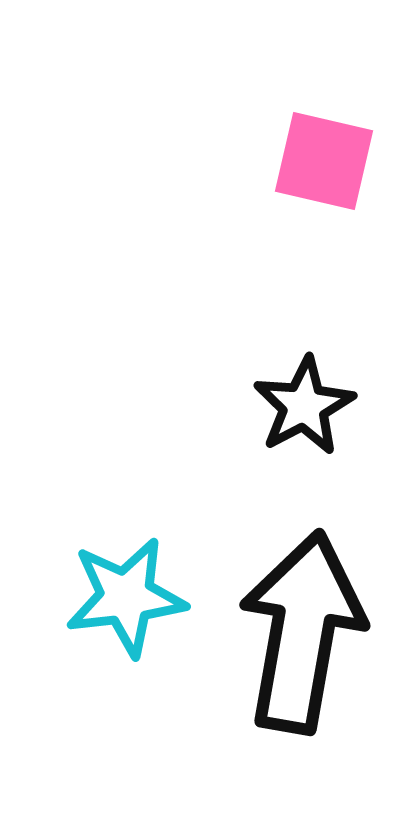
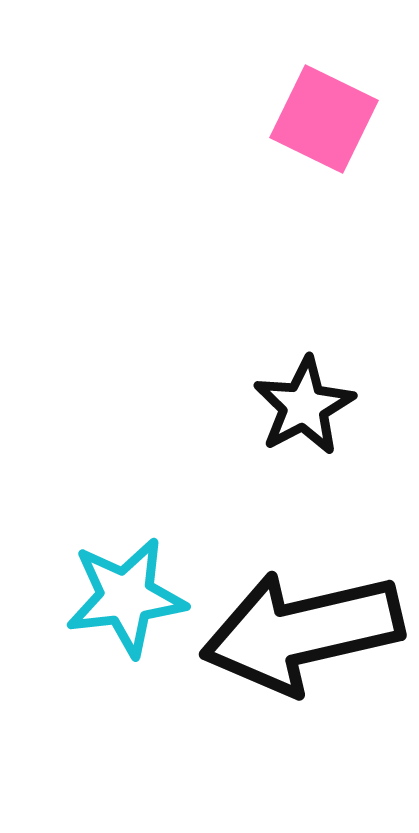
pink square: moved 42 px up; rotated 13 degrees clockwise
black arrow: rotated 113 degrees counterclockwise
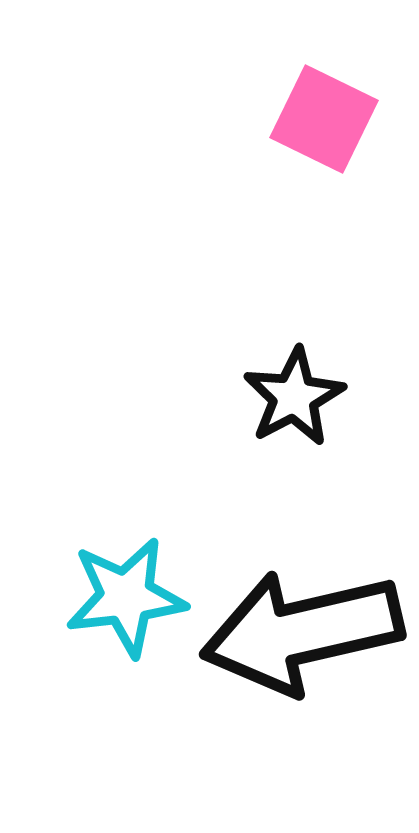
black star: moved 10 px left, 9 px up
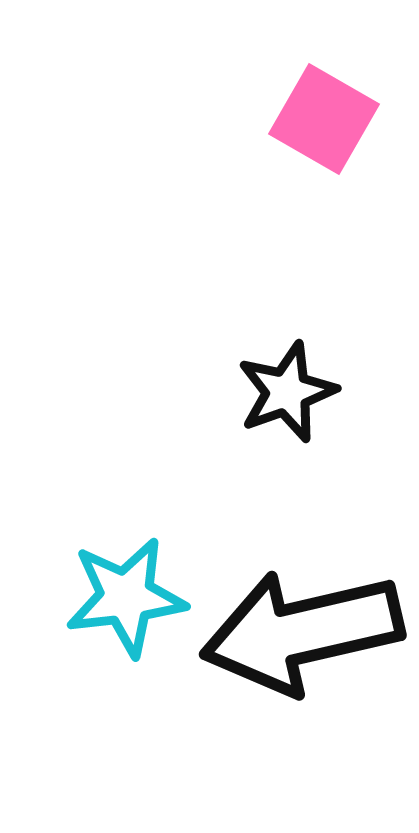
pink square: rotated 4 degrees clockwise
black star: moved 7 px left, 5 px up; rotated 8 degrees clockwise
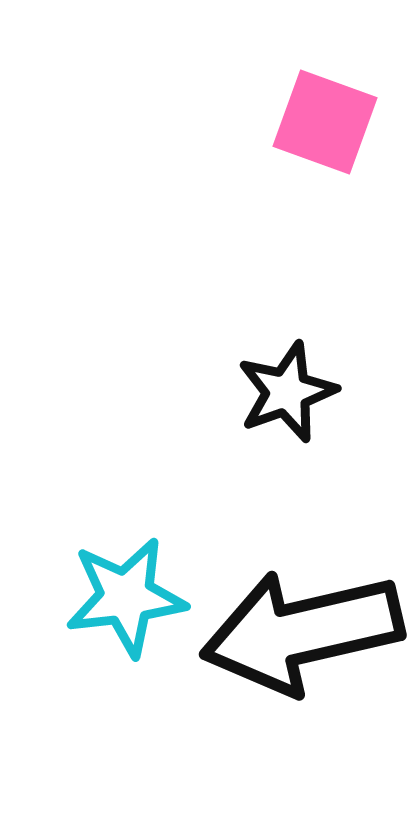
pink square: moved 1 px right, 3 px down; rotated 10 degrees counterclockwise
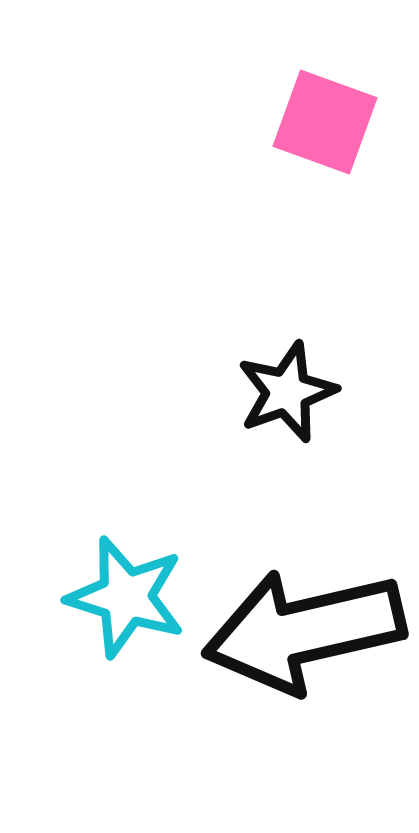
cyan star: rotated 24 degrees clockwise
black arrow: moved 2 px right, 1 px up
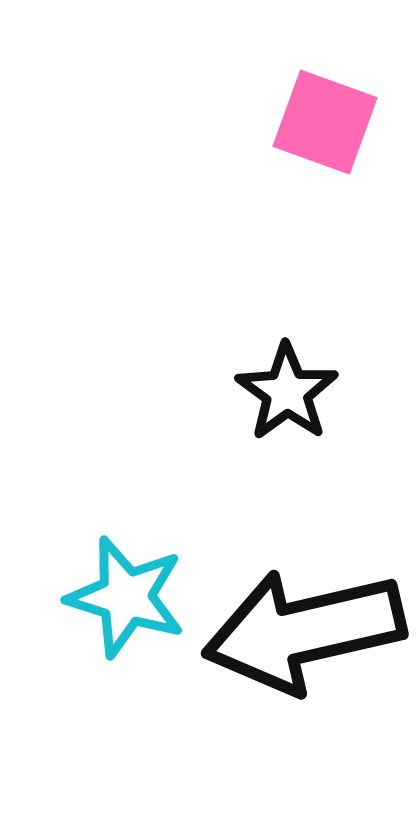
black star: rotated 16 degrees counterclockwise
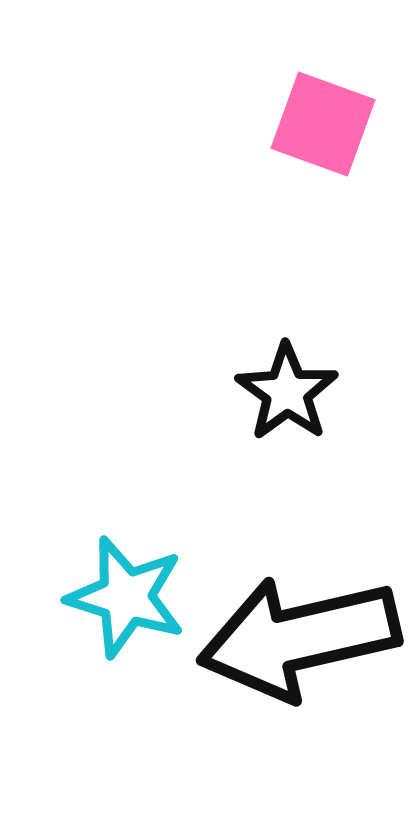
pink square: moved 2 px left, 2 px down
black arrow: moved 5 px left, 7 px down
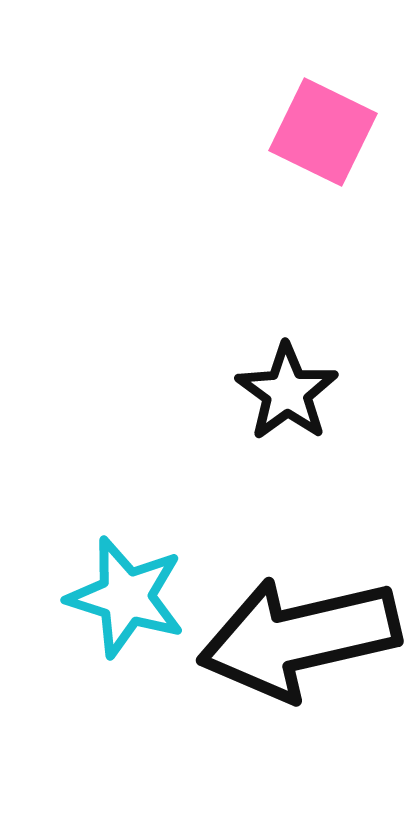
pink square: moved 8 px down; rotated 6 degrees clockwise
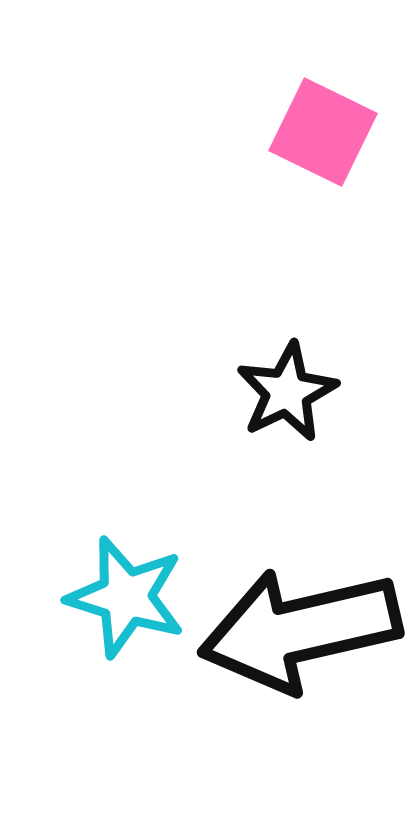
black star: rotated 10 degrees clockwise
black arrow: moved 1 px right, 8 px up
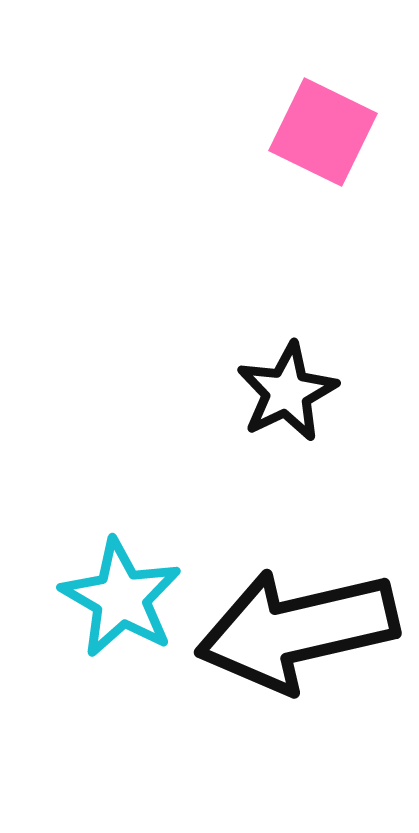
cyan star: moved 5 px left, 1 px down; rotated 13 degrees clockwise
black arrow: moved 3 px left
